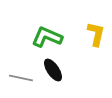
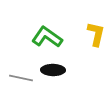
green L-shape: rotated 12 degrees clockwise
black ellipse: rotated 55 degrees counterclockwise
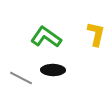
green L-shape: moved 1 px left
gray line: rotated 15 degrees clockwise
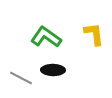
yellow L-shape: moved 2 px left; rotated 20 degrees counterclockwise
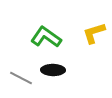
yellow L-shape: moved 1 px up; rotated 100 degrees counterclockwise
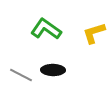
green L-shape: moved 8 px up
gray line: moved 3 px up
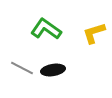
black ellipse: rotated 10 degrees counterclockwise
gray line: moved 1 px right, 7 px up
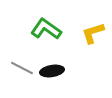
yellow L-shape: moved 1 px left
black ellipse: moved 1 px left, 1 px down
